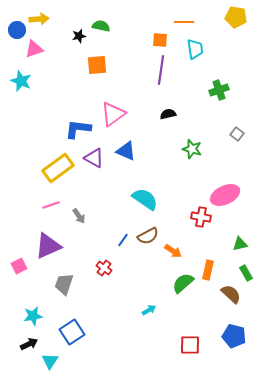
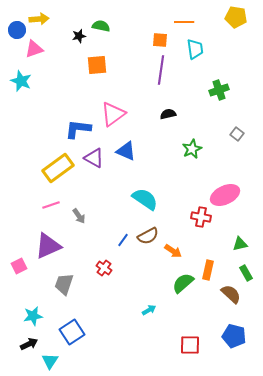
green star at (192, 149): rotated 30 degrees clockwise
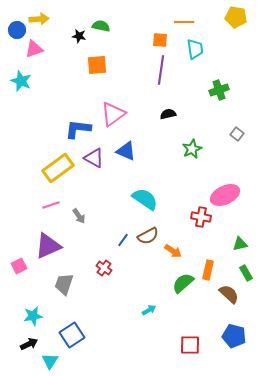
black star at (79, 36): rotated 24 degrees clockwise
brown semicircle at (231, 294): moved 2 px left
blue square at (72, 332): moved 3 px down
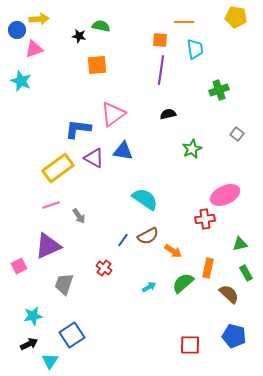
blue triangle at (126, 151): moved 3 px left; rotated 15 degrees counterclockwise
red cross at (201, 217): moved 4 px right, 2 px down; rotated 18 degrees counterclockwise
orange rectangle at (208, 270): moved 2 px up
cyan arrow at (149, 310): moved 23 px up
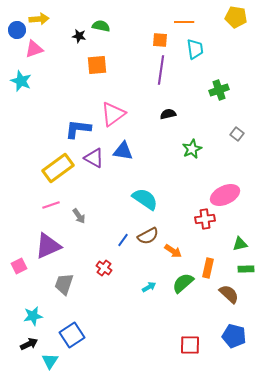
green rectangle at (246, 273): moved 4 px up; rotated 63 degrees counterclockwise
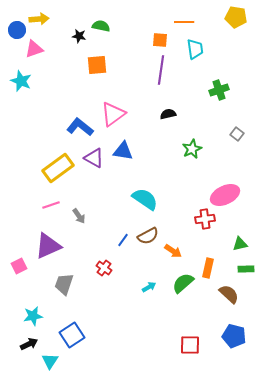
blue L-shape at (78, 129): moved 2 px right, 2 px up; rotated 32 degrees clockwise
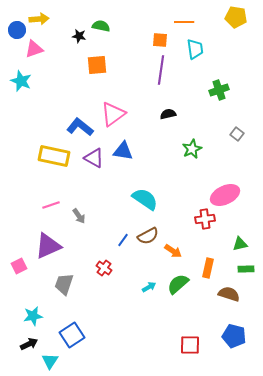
yellow rectangle at (58, 168): moved 4 px left, 12 px up; rotated 48 degrees clockwise
green semicircle at (183, 283): moved 5 px left, 1 px down
brown semicircle at (229, 294): rotated 25 degrees counterclockwise
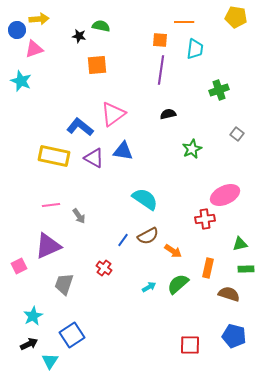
cyan trapezoid at (195, 49): rotated 15 degrees clockwise
pink line at (51, 205): rotated 12 degrees clockwise
cyan star at (33, 316): rotated 18 degrees counterclockwise
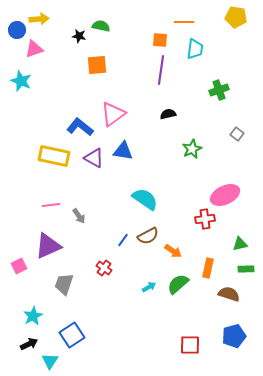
blue pentagon at (234, 336): rotated 30 degrees counterclockwise
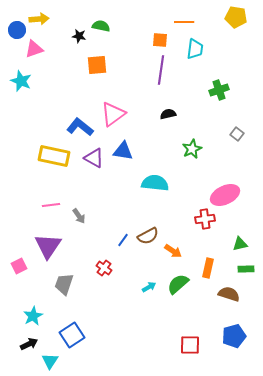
cyan semicircle at (145, 199): moved 10 px right, 16 px up; rotated 28 degrees counterclockwise
purple triangle at (48, 246): rotated 32 degrees counterclockwise
